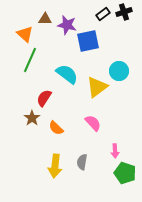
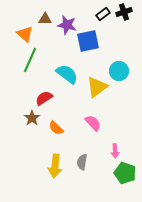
red semicircle: rotated 24 degrees clockwise
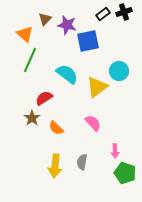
brown triangle: rotated 48 degrees counterclockwise
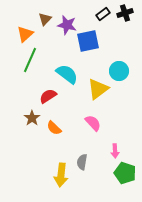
black cross: moved 1 px right, 1 px down
orange triangle: rotated 36 degrees clockwise
yellow triangle: moved 1 px right, 2 px down
red semicircle: moved 4 px right, 2 px up
orange semicircle: moved 2 px left
yellow arrow: moved 6 px right, 9 px down
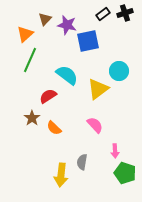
cyan semicircle: moved 1 px down
pink semicircle: moved 2 px right, 2 px down
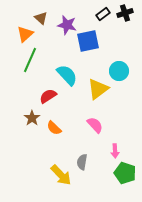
brown triangle: moved 4 px left, 1 px up; rotated 32 degrees counterclockwise
cyan semicircle: rotated 10 degrees clockwise
yellow arrow: rotated 50 degrees counterclockwise
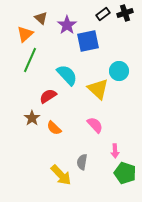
purple star: rotated 24 degrees clockwise
yellow triangle: rotated 40 degrees counterclockwise
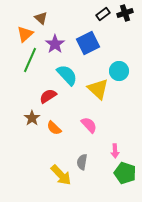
purple star: moved 12 px left, 19 px down
blue square: moved 2 px down; rotated 15 degrees counterclockwise
pink semicircle: moved 6 px left
